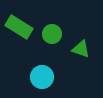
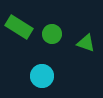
green triangle: moved 5 px right, 6 px up
cyan circle: moved 1 px up
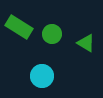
green triangle: rotated 12 degrees clockwise
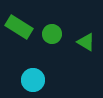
green triangle: moved 1 px up
cyan circle: moved 9 px left, 4 px down
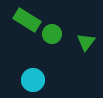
green rectangle: moved 8 px right, 7 px up
green triangle: rotated 36 degrees clockwise
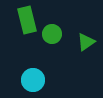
green rectangle: rotated 44 degrees clockwise
green triangle: rotated 18 degrees clockwise
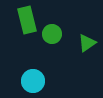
green triangle: moved 1 px right, 1 px down
cyan circle: moved 1 px down
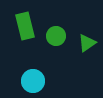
green rectangle: moved 2 px left, 6 px down
green circle: moved 4 px right, 2 px down
